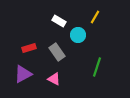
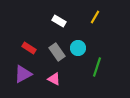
cyan circle: moved 13 px down
red rectangle: rotated 48 degrees clockwise
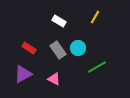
gray rectangle: moved 1 px right, 2 px up
green line: rotated 42 degrees clockwise
